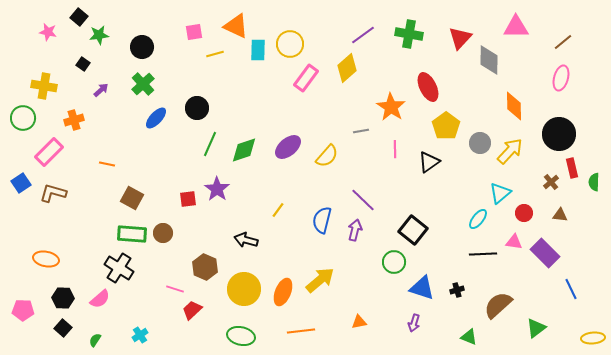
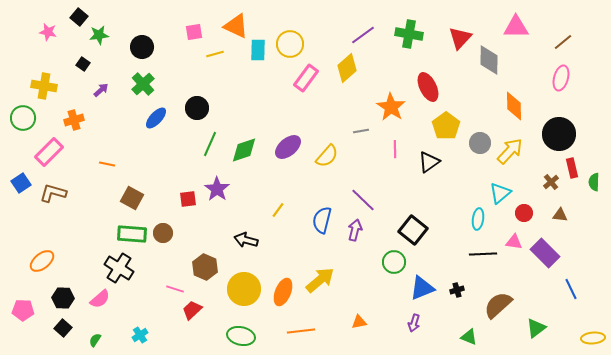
cyan ellipse at (478, 219): rotated 30 degrees counterclockwise
orange ellipse at (46, 259): moved 4 px left, 2 px down; rotated 50 degrees counterclockwise
blue triangle at (422, 288): rotated 40 degrees counterclockwise
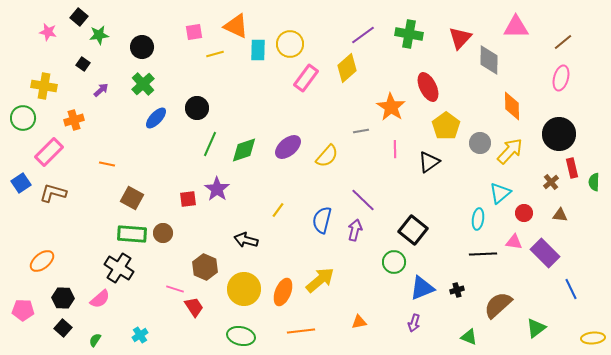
orange diamond at (514, 106): moved 2 px left
red trapezoid at (192, 310): moved 2 px right, 3 px up; rotated 100 degrees clockwise
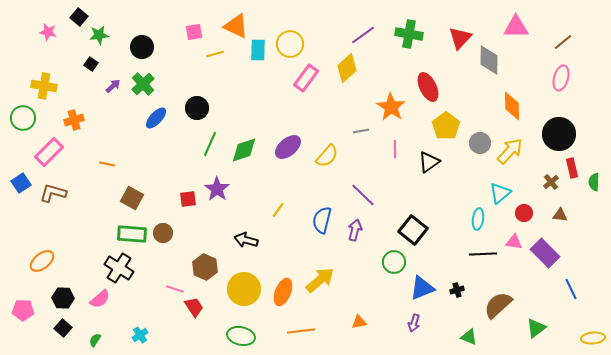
black square at (83, 64): moved 8 px right
purple arrow at (101, 90): moved 12 px right, 4 px up
purple line at (363, 200): moved 5 px up
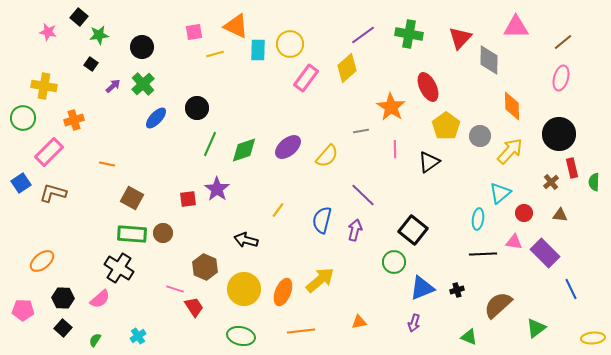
gray circle at (480, 143): moved 7 px up
cyan cross at (140, 335): moved 2 px left, 1 px down
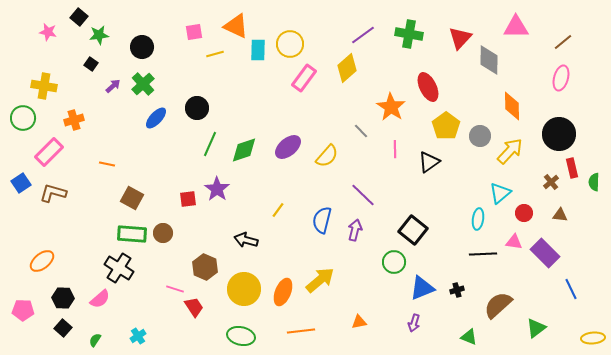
pink rectangle at (306, 78): moved 2 px left
gray line at (361, 131): rotated 56 degrees clockwise
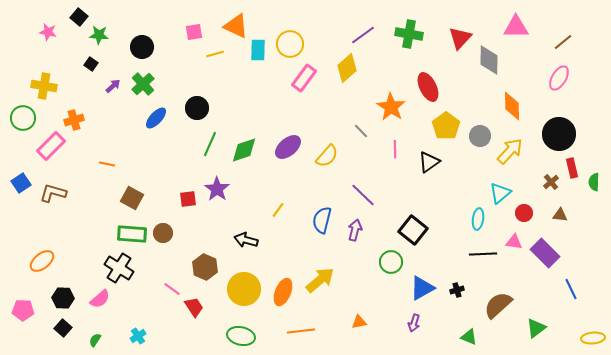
green star at (99, 35): rotated 12 degrees clockwise
pink ellipse at (561, 78): moved 2 px left; rotated 15 degrees clockwise
pink rectangle at (49, 152): moved 2 px right, 6 px up
green circle at (394, 262): moved 3 px left
blue triangle at (422, 288): rotated 8 degrees counterclockwise
pink line at (175, 289): moved 3 px left; rotated 18 degrees clockwise
